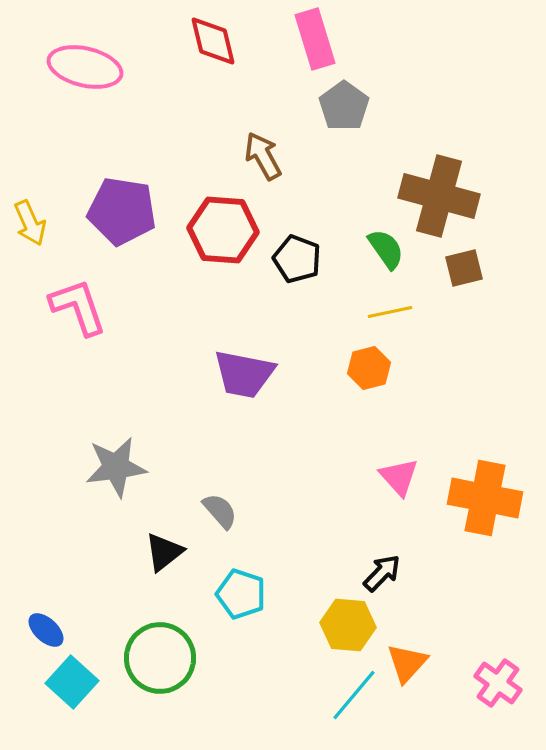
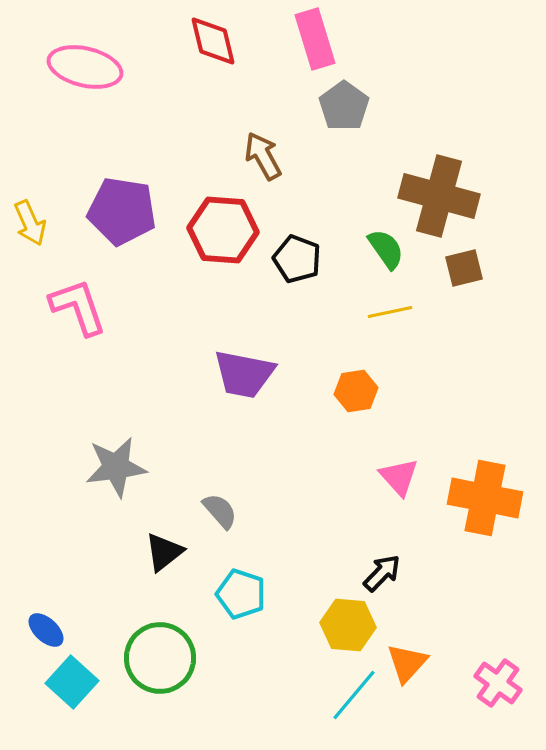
orange hexagon: moved 13 px left, 23 px down; rotated 6 degrees clockwise
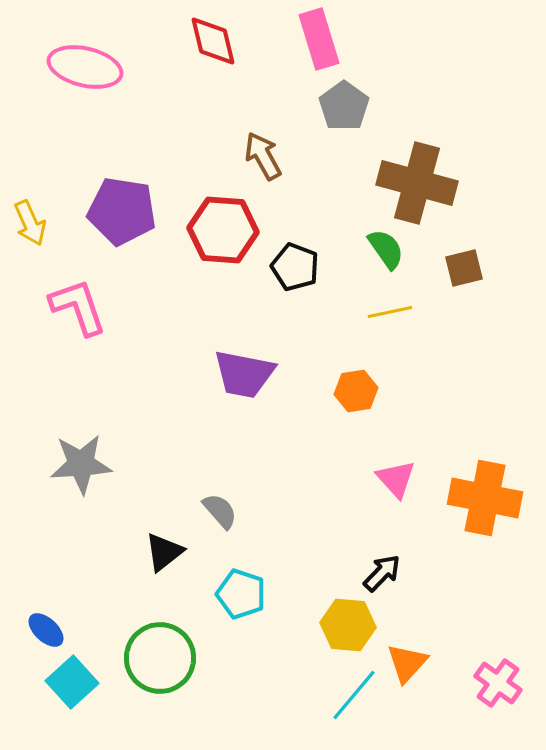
pink rectangle: moved 4 px right
brown cross: moved 22 px left, 13 px up
black pentagon: moved 2 px left, 8 px down
gray star: moved 35 px left, 3 px up; rotated 4 degrees clockwise
pink triangle: moved 3 px left, 2 px down
cyan square: rotated 6 degrees clockwise
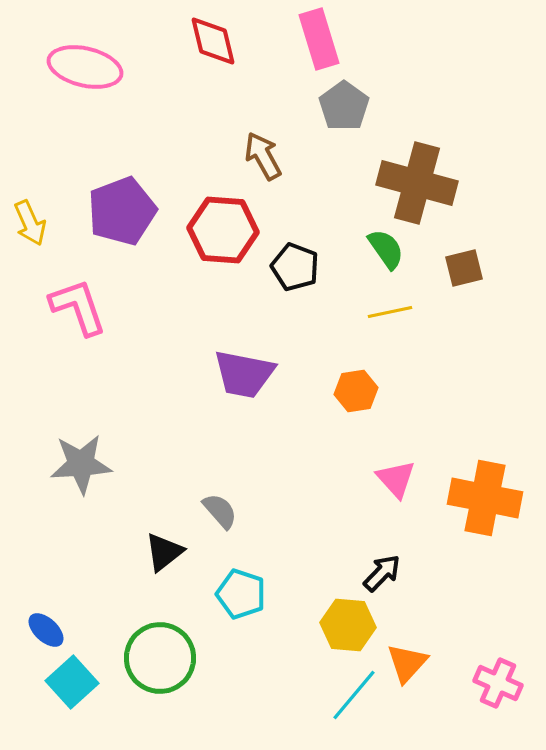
purple pentagon: rotated 30 degrees counterclockwise
pink cross: rotated 12 degrees counterclockwise
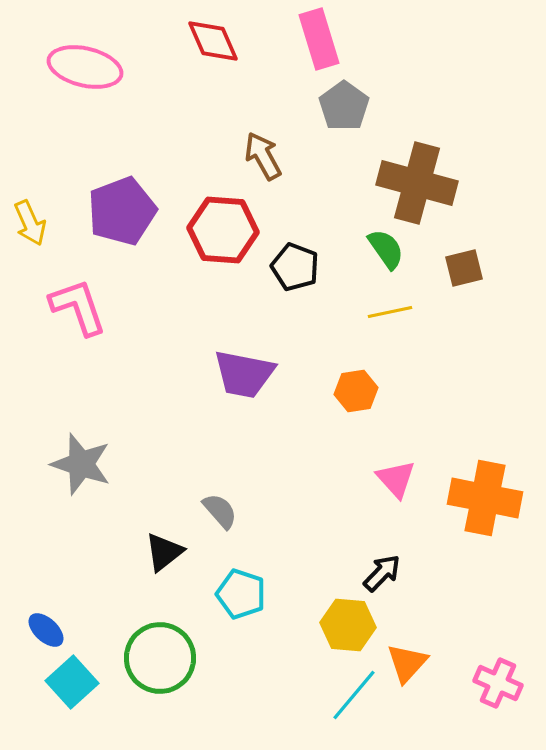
red diamond: rotated 10 degrees counterclockwise
gray star: rotated 22 degrees clockwise
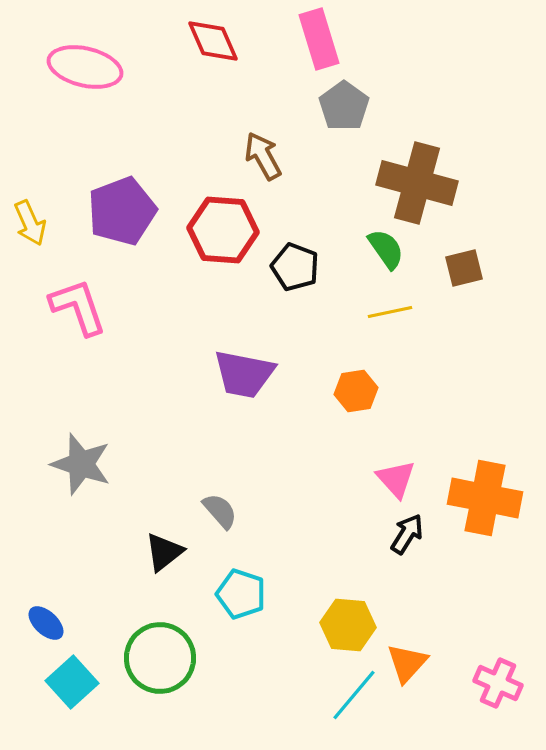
black arrow: moved 25 px right, 39 px up; rotated 12 degrees counterclockwise
blue ellipse: moved 7 px up
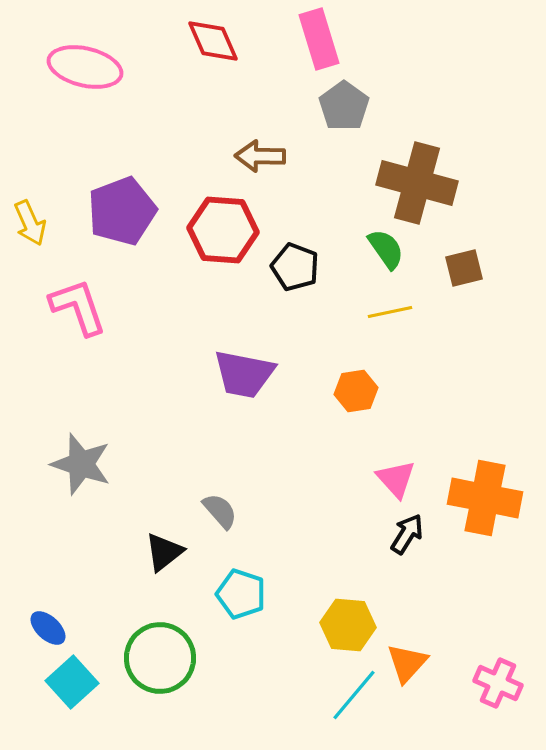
brown arrow: moved 3 px left; rotated 60 degrees counterclockwise
blue ellipse: moved 2 px right, 5 px down
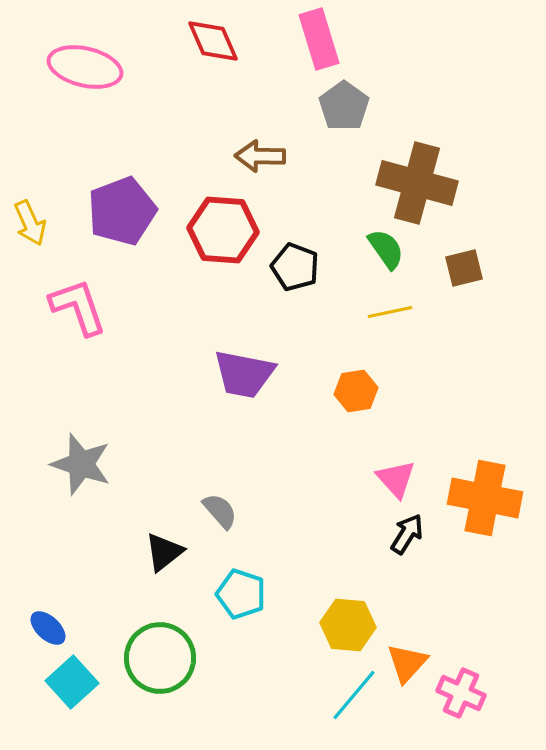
pink cross: moved 37 px left, 10 px down
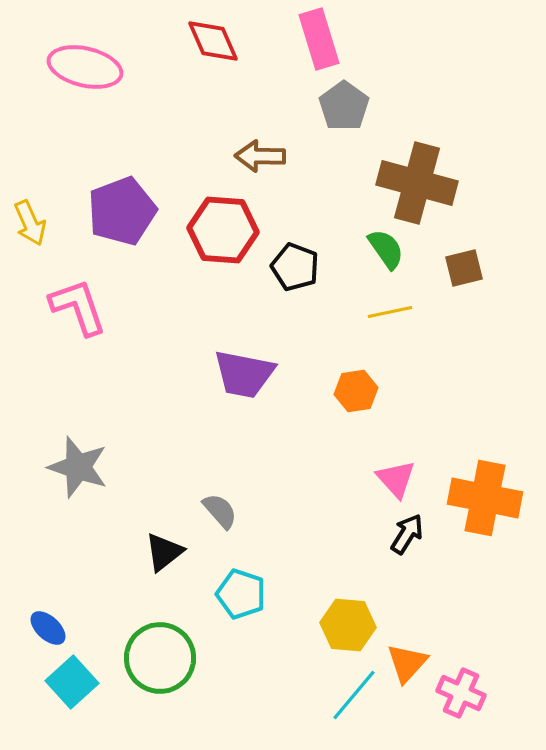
gray star: moved 3 px left, 3 px down
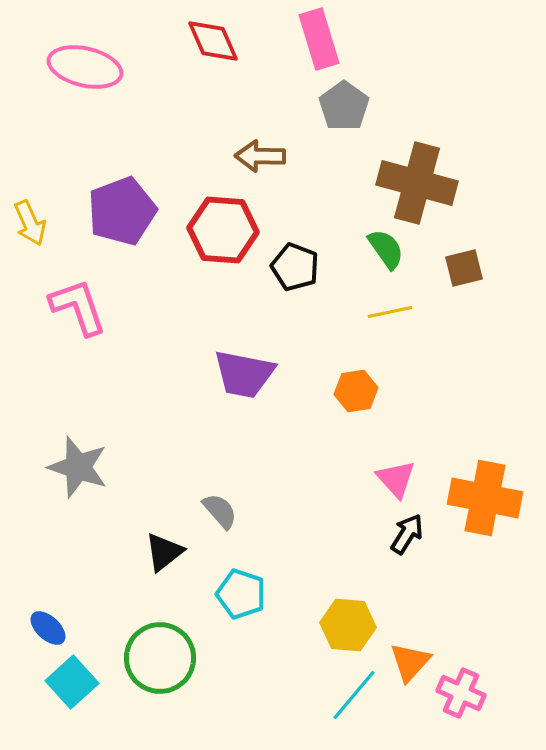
orange triangle: moved 3 px right, 1 px up
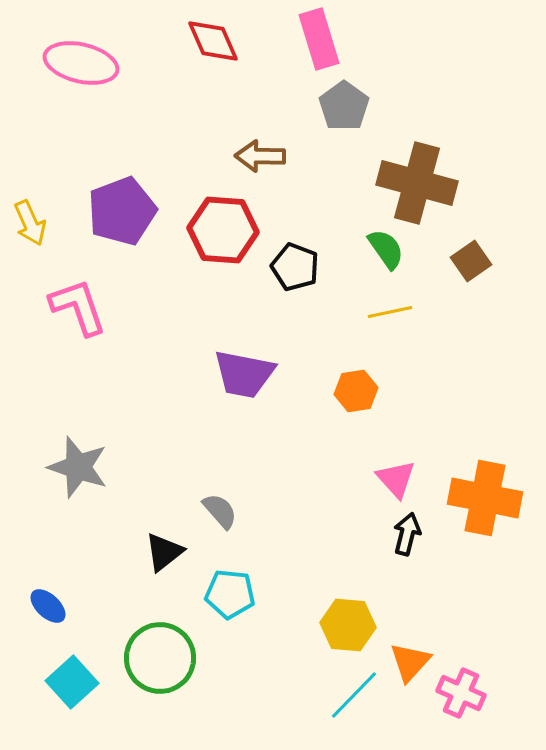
pink ellipse: moved 4 px left, 4 px up
brown square: moved 7 px right, 7 px up; rotated 21 degrees counterclockwise
black arrow: rotated 18 degrees counterclockwise
cyan pentagon: moved 11 px left; rotated 12 degrees counterclockwise
blue ellipse: moved 22 px up
cyan line: rotated 4 degrees clockwise
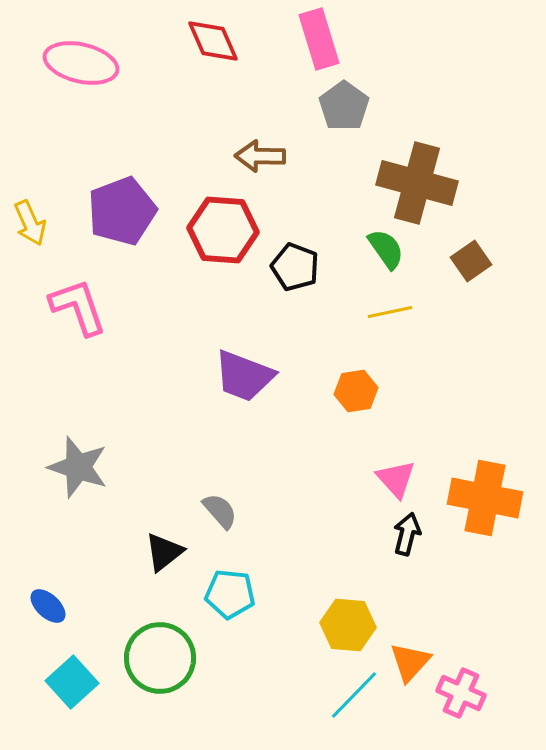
purple trapezoid: moved 2 px down; rotated 10 degrees clockwise
